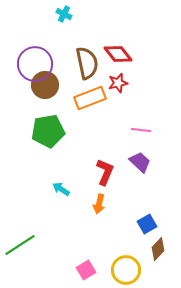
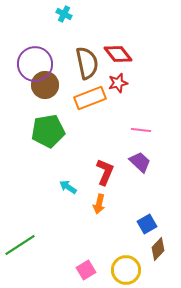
cyan arrow: moved 7 px right, 2 px up
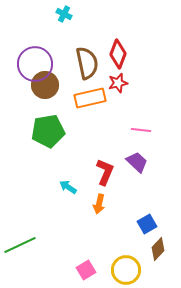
red diamond: rotated 60 degrees clockwise
orange rectangle: rotated 8 degrees clockwise
purple trapezoid: moved 3 px left
green line: rotated 8 degrees clockwise
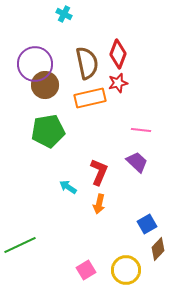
red L-shape: moved 6 px left
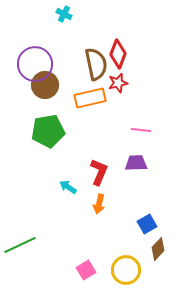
brown semicircle: moved 9 px right, 1 px down
purple trapezoid: moved 1 px left, 1 px down; rotated 45 degrees counterclockwise
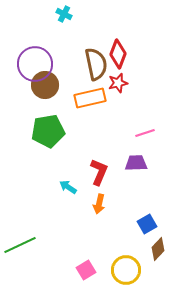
pink line: moved 4 px right, 3 px down; rotated 24 degrees counterclockwise
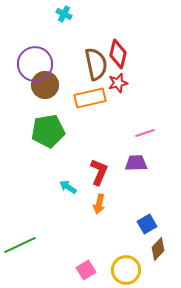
red diamond: rotated 8 degrees counterclockwise
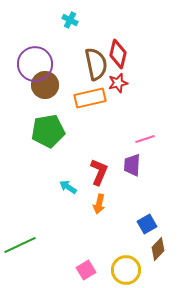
cyan cross: moved 6 px right, 6 px down
pink line: moved 6 px down
purple trapezoid: moved 4 px left, 2 px down; rotated 85 degrees counterclockwise
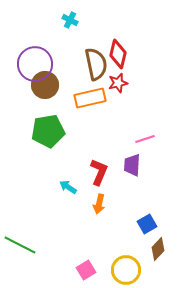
green line: rotated 52 degrees clockwise
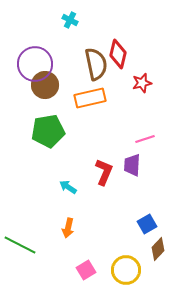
red star: moved 24 px right
red L-shape: moved 5 px right
orange arrow: moved 31 px left, 24 px down
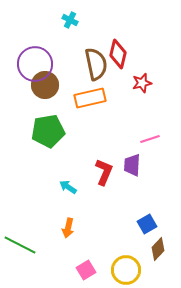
pink line: moved 5 px right
